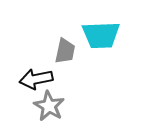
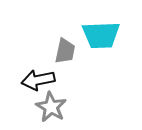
black arrow: moved 2 px right, 1 px down
gray star: moved 2 px right, 1 px down
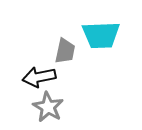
black arrow: moved 1 px right, 3 px up
gray star: moved 3 px left
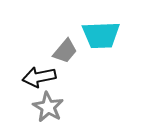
gray trapezoid: rotated 28 degrees clockwise
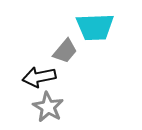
cyan trapezoid: moved 6 px left, 8 px up
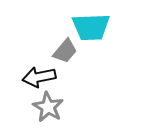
cyan trapezoid: moved 4 px left
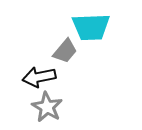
gray star: moved 1 px left
